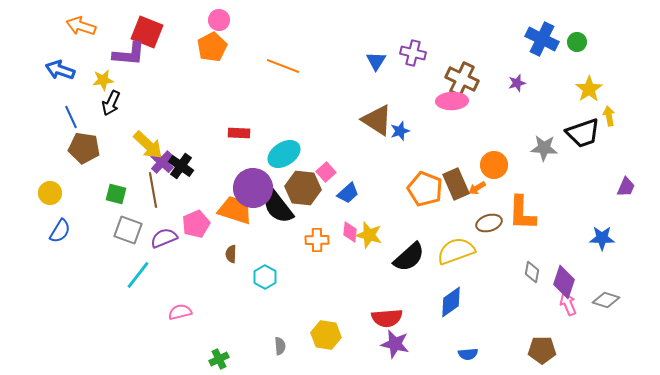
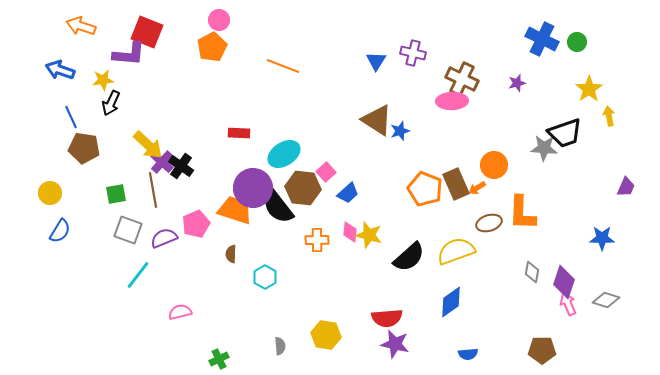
black trapezoid at (583, 133): moved 18 px left
green square at (116, 194): rotated 25 degrees counterclockwise
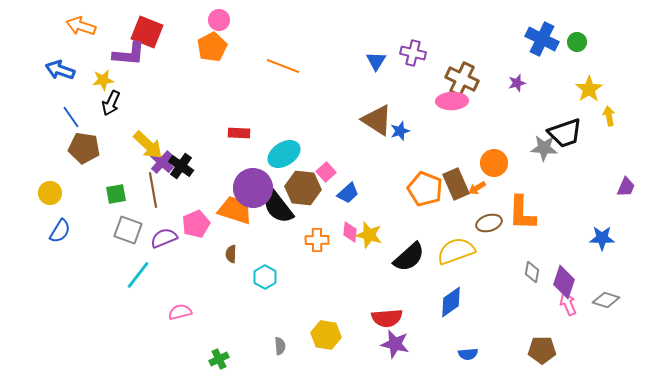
blue line at (71, 117): rotated 10 degrees counterclockwise
orange circle at (494, 165): moved 2 px up
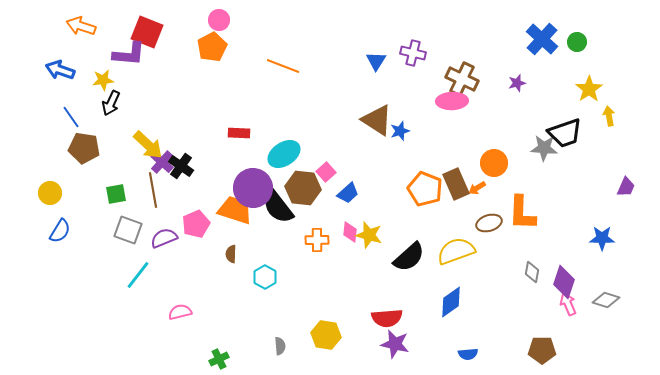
blue cross at (542, 39): rotated 16 degrees clockwise
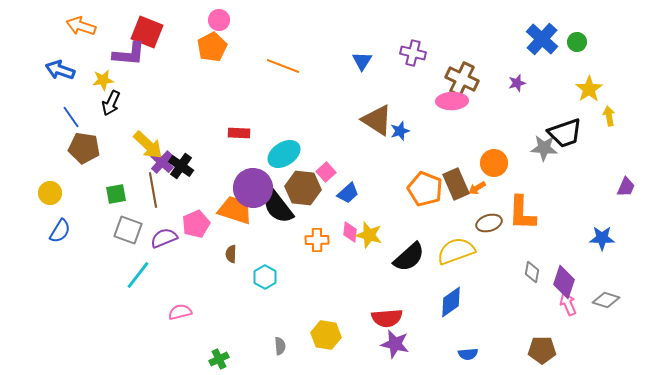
blue triangle at (376, 61): moved 14 px left
